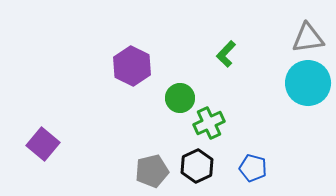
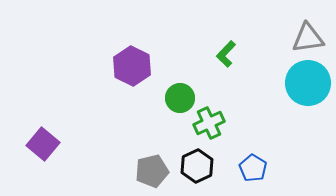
blue pentagon: rotated 16 degrees clockwise
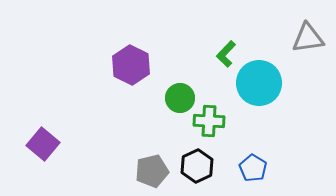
purple hexagon: moved 1 px left, 1 px up
cyan circle: moved 49 px left
green cross: moved 2 px up; rotated 28 degrees clockwise
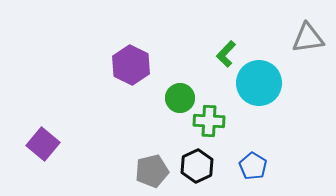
blue pentagon: moved 2 px up
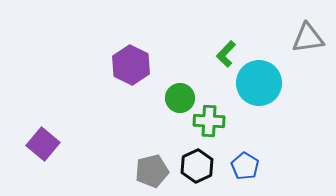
blue pentagon: moved 8 px left
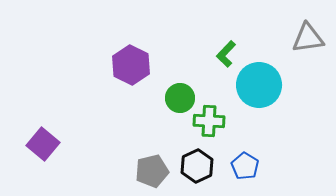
cyan circle: moved 2 px down
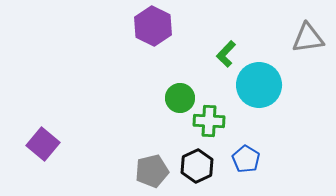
purple hexagon: moved 22 px right, 39 px up
blue pentagon: moved 1 px right, 7 px up
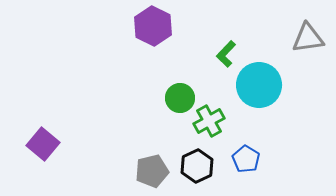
green cross: rotated 32 degrees counterclockwise
